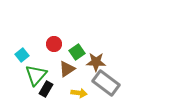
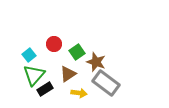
cyan square: moved 7 px right
brown star: rotated 18 degrees clockwise
brown triangle: moved 1 px right, 5 px down
green triangle: moved 2 px left
black rectangle: moved 1 px left; rotated 28 degrees clockwise
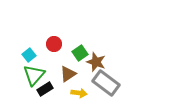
green square: moved 3 px right, 1 px down
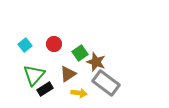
cyan square: moved 4 px left, 10 px up
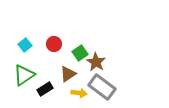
brown star: rotated 12 degrees clockwise
green triangle: moved 10 px left; rotated 15 degrees clockwise
gray rectangle: moved 4 px left, 4 px down
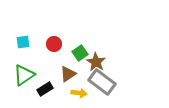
cyan square: moved 2 px left, 3 px up; rotated 32 degrees clockwise
gray rectangle: moved 5 px up
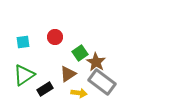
red circle: moved 1 px right, 7 px up
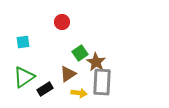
red circle: moved 7 px right, 15 px up
green triangle: moved 2 px down
gray rectangle: rotated 56 degrees clockwise
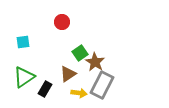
brown star: moved 1 px left
gray rectangle: moved 3 px down; rotated 24 degrees clockwise
black rectangle: rotated 28 degrees counterclockwise
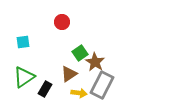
brown triangle: moved 1 px right
